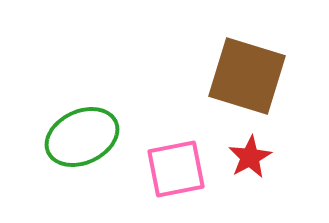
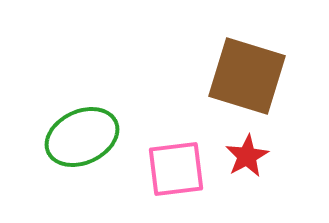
red star: moved 3 px left, 1 px up
pink square: rotated 4 degrees clockwise
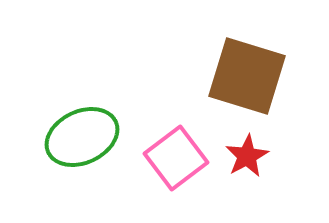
pink square: moved 11 px up; rotated 30 degrees counterclockwise
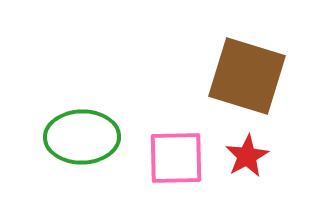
green ellipse: rotated 24 degrees clockwise
pink square: rotated 36 degrees clockwise
